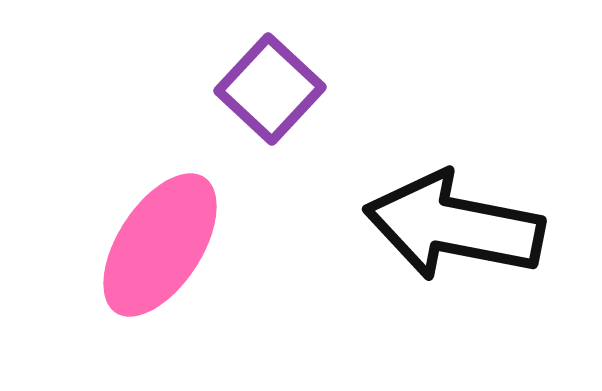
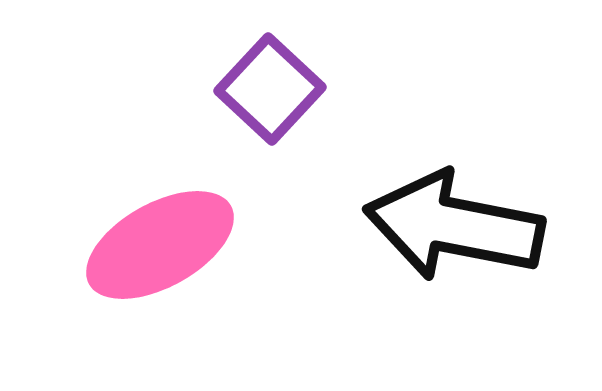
pink ellipse: rotated 28 degrees clockwise
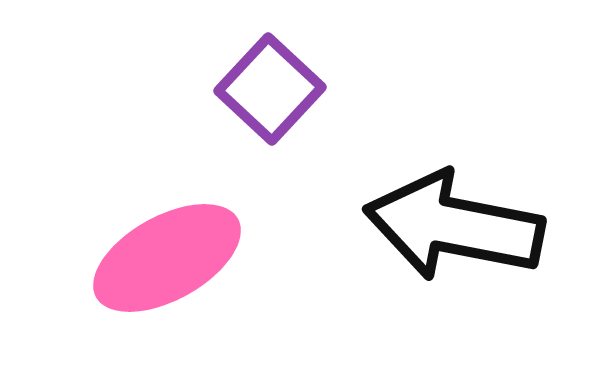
pink ellipse: moved 7 px right, 13 px down
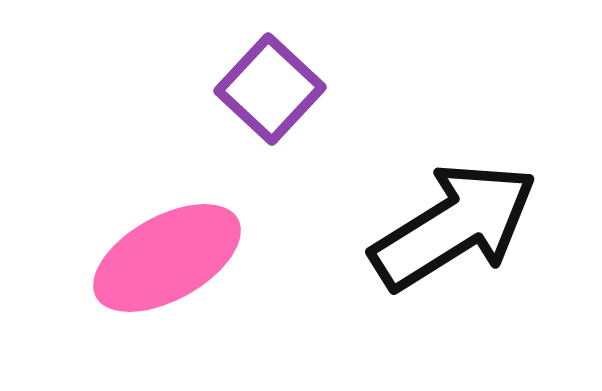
black arrow: rotated 137 degrees clockwise
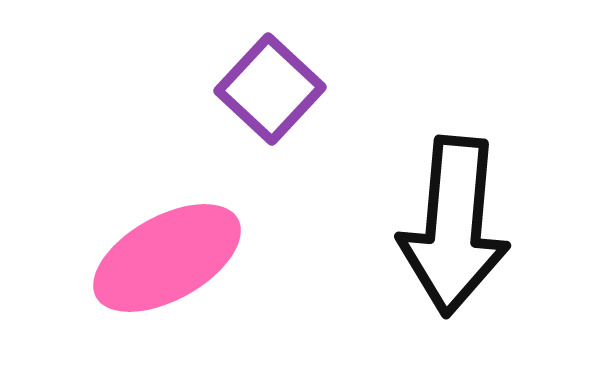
black arrow: rotated 127 degrees clockwise
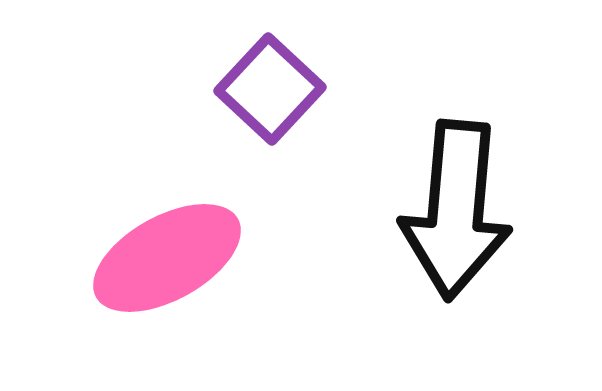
black arrow: moved 2 px right, 16 px up
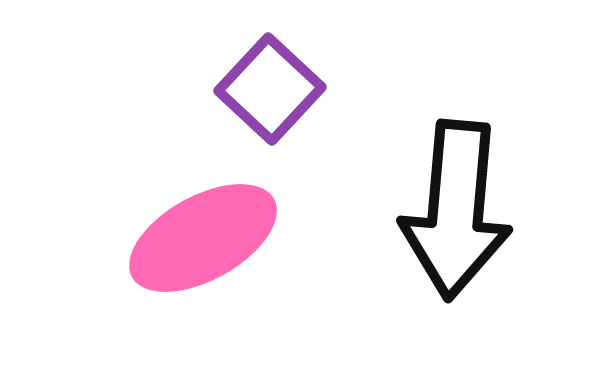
pink ellipse: moved 36 px right, 20 px up
